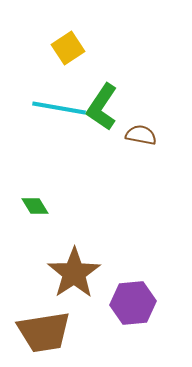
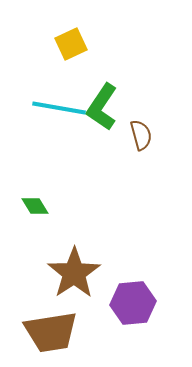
yellow square: moved 3 px right, 4 px up; rotated 8 degrees clockwise
brown semicircle: rotated 64 degrees clockwise
brown trapezoid: moved 7 px right
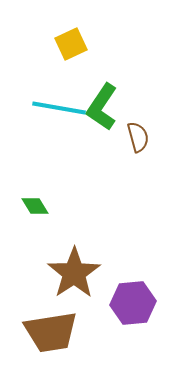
brown semicircle: moved 3 px left, 2 px down
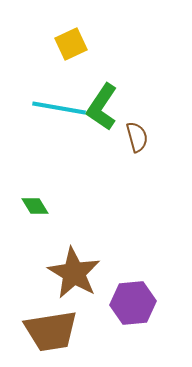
brown semicircle: moved 1 px left
brown star: rotated 8 degrees counterclockwise
brown trapezoid: moved 1 px up
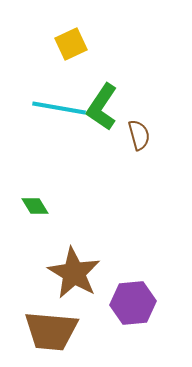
brown semicircle: moved 2 px right, 2 px up
brown trapezoid: rotated 14 degrees clockwise
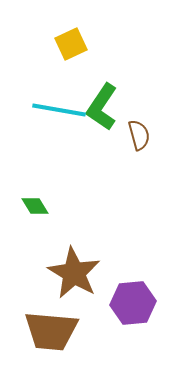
cyan line: moved 2 px down
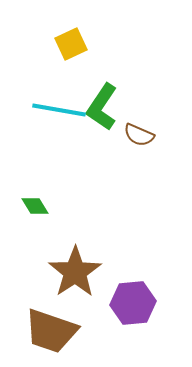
brown semicircle: rotated 128 degrees clockwise
brown star: moved 1 px right, 1 px up; rotated 8 degrees clockwise
brown trapezoid: rotated 14 degrees clockwise
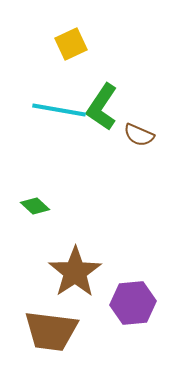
green diamond: rotated 16 degrees counterclockwise
brown trapezoid: rotated 12 degrees counterclockwise
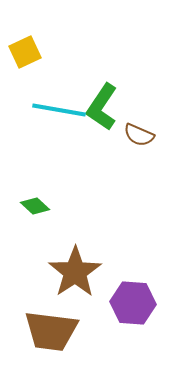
yellow square: moved 46 px left, 8 px down
purple hexagon: rotated 9 degrees clockwise
